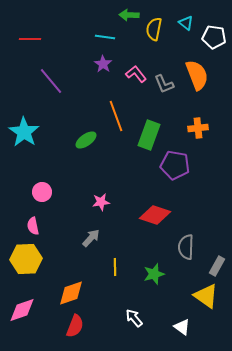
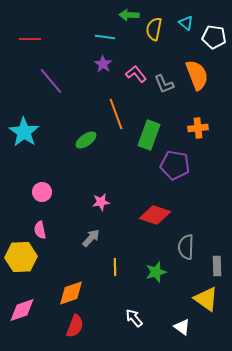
orange line: moved 2 px up
pink semicircle: moved 7 px right, 4 px down
yellow hexagon: moved 5 px left, 2 px up
gray rectangle: rotated 30 degrees counterclockwise
green star: moved 2 px right, 2 px up
yellow triangle: moved 3 px down
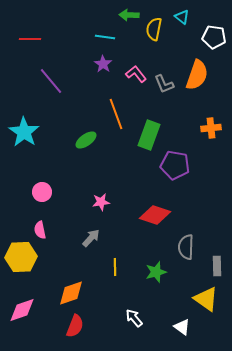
cyan triangle: moved 4 px left, 6 px up
orange semicircle: rotated 40 degrees clockwise
orange cross: moved 13 px right
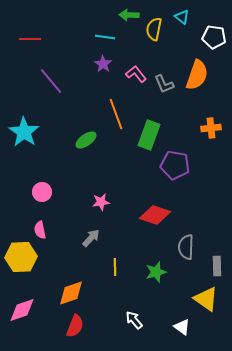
white arrow: moved 2 px down
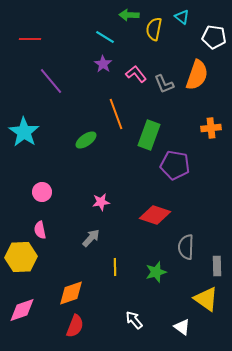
cyan line: rotated 24 degrees clockwise
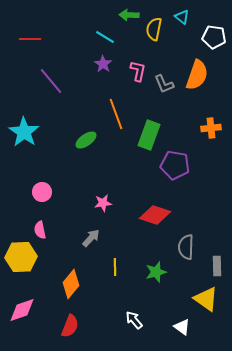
pink L-shape: moved 2 px right, 3 px up; rotated 50 degrees clockwise
pink star: moved 2 px right, 1 px down
orange diamond: moved 9 px up; rotated 32 degrees counterclockwise
red semicircle: moved 5 px left
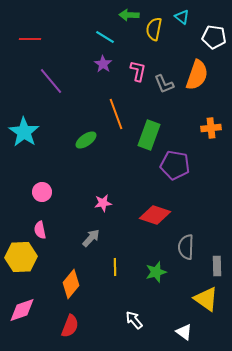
white triangle: moved 2 px right, 5 px down
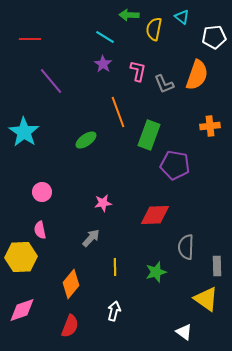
white pentagon: rotated 15 degrees counterclockwise
orange line: moved 2 px right, 2 px up
orange cross: moved 1 px left, 2 px up
red diamond: rotated 20 degrees counterclockwise
white arrow: moved 20 px left, 9 px up; rotated 54 degrees clockwise
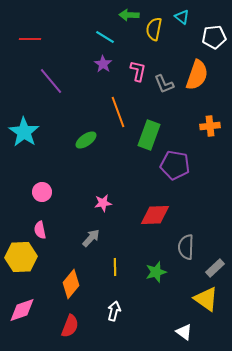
gray rectangle: moved 2 px left, 2 px down; rotated 48 degrees clockwise
